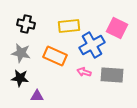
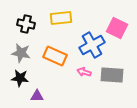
yellow rectangle: moved 8 px left, 8 px up
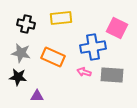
blue cross: moved 1 px right, 2 px down; rotated 20 degrees clockwise
orange rectangle: moved 2 px left, 1 px down
black star: moved 2 px left, 1 px up
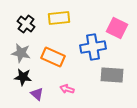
yellow rectangle: moved 2 px left
black cross: rotated 24 degrees clockwise
pink arrow: moved 17 px left, 17 px down
black star: moved 5 px right
purple triangle: moved 2 px up; rotated 40 degrees clockwise
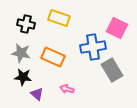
yellow rectangle: rotated 25 degrees clockwise
black cross: rotated 24 degrees counterclockwise
gray rectangle: moved 5 px up; rotated 55 degrees clockwise
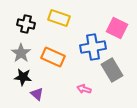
gray star: rotated 24 degrees clockwise
pink arrow: moved 17 px right
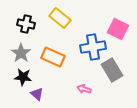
yellow rectangle: moved 1 px right; rotated 20 degrees clockwise
pink square: moved 1 px right, 1 px down
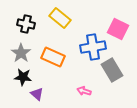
pink arrow: moved 2 px down
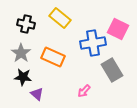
blue cross: moved 4 px up
pink arrow: rotated 64 degrees counterclockwise
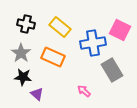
yellow rectangle: moved 9 px down
pink square: moved 2 px right, 1 px down
pink arrow: rotated 88 degrees clockwise
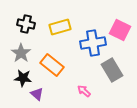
yellow rectangle: rotated 55 degrees counterclockwise
orange rectangle: moved 1 px left, 8 px down; rotated 15 degrees clockwise
black star: moved 1 px down
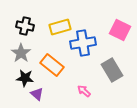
black cross: moved 1 px left, 2 px down
blue cross: moved 10 px left
black star: moved 2 px right
